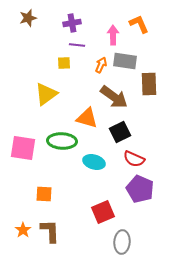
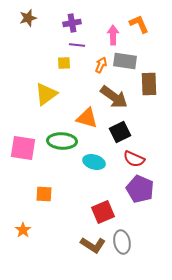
brown L-shape: moved 43 px right, 14 px down; rotated 125 degrees clockwise
gray ellipse: rotated 15 degrees counterclockwise
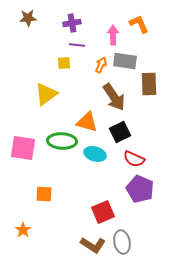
brown star: rotated 12 degrees clockwise
brown arrow: rotated 20 degrees clockwise
orange triangle: moved 4 px down
cyan ellipse: moved 1 px right, 8 px up
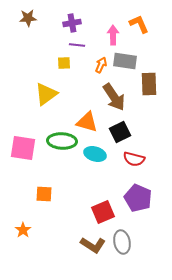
red semicircle: rotated 10 degrees counterclockwise
purple pentagon: moved 2 px left, 9 px down
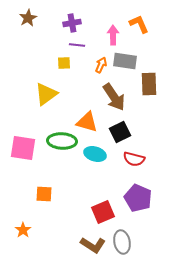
brown star: rotated 24 degrees counterclockwise
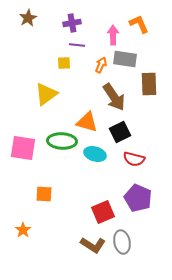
gray rectangle: moved 2 px up
